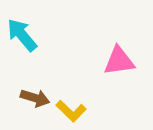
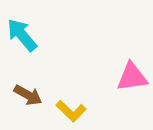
pink triangle: moved 13 px right, 16 px down
brown arrow: moved 7 px left, 3 px up; rotated 12 degrees clockwise
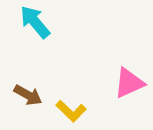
cyan arrow: moved 13 px right, 13 px up
pink triangle: moved 3 px left, 6 px down; rotated 16 degrees counterclockwise
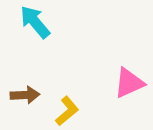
brown arrow: moved 3 px left; rotated 32 degrees counterclockwise
yellow L-shape: moved 4 px left; rotated 84 degrees counterclockwise
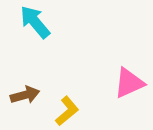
brown arrow: rotated 12 degrees counterclockwise
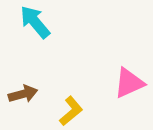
brown arrow: moved 2 px left, 1 px up
yellow L-shape: moved 4 px right
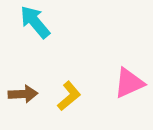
brown arrow: rotated 12 degrees clockwise
yellow L-shape: moved 2 px left, 15 px up
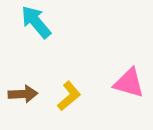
cyan arrow: moved 1 px right
pink triangle: rotated 40 degrees clockwise
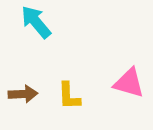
yellow L-shape: rotated 128 degrees clockwise
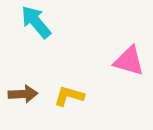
pink triangle: moved 22 px up
yellow L-shape: rotated 108 degrees clockwise
